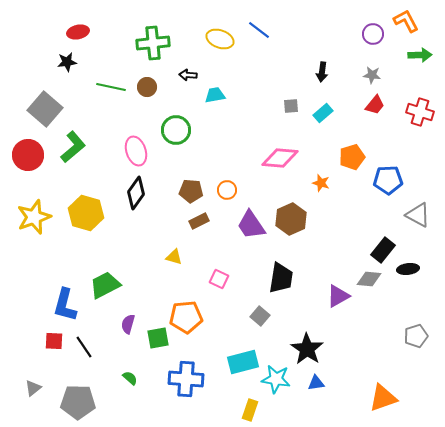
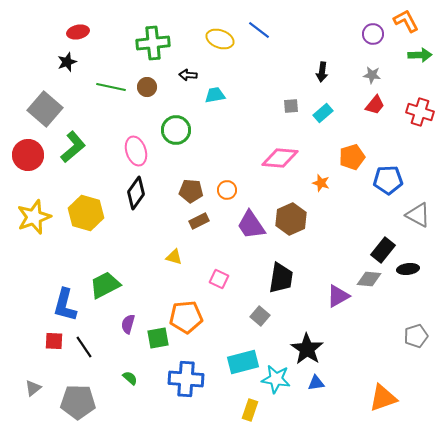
black star at (67, 62): rotated 12 degrees counterclockwise
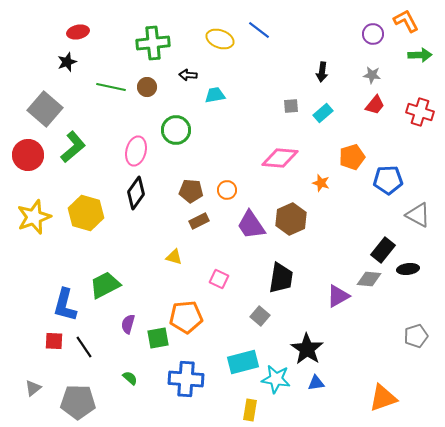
pink ellipse at (136, 151): rotated 32 degrees clockwise
yellow rectangle at (250, 410): rotated 10 degrees counterclockwise
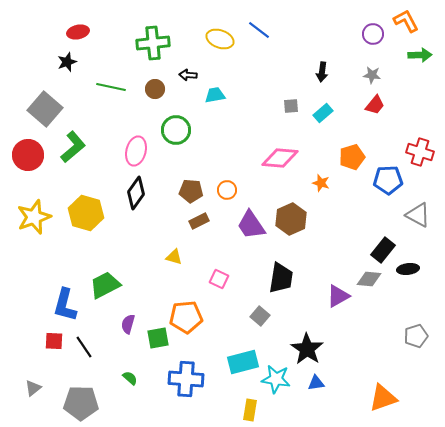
brown circle at (147, 87): moved 8 px right, 2 px down
red cross at (420, 112): moved 40 px down
gray pentagon at (78, 402): moved 3 px right, 1 px down
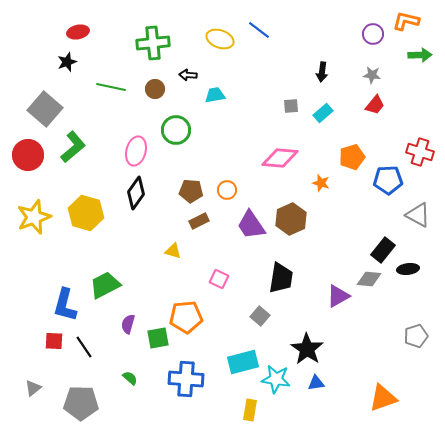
orange L-shape at (406, 21): rotated 48 degrees counterclockwise
yellow triangle at (174, 257): moved 1 px left, 6 px up
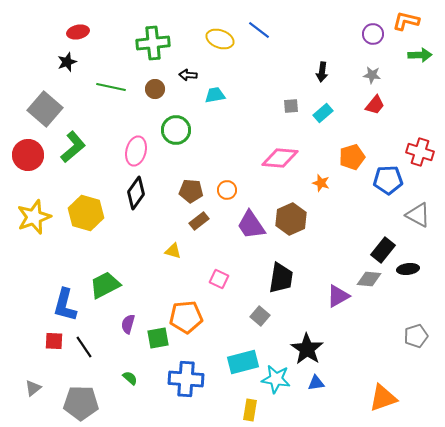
brown rectangle at (199, 221): rotated 12 degrees counterclockwise
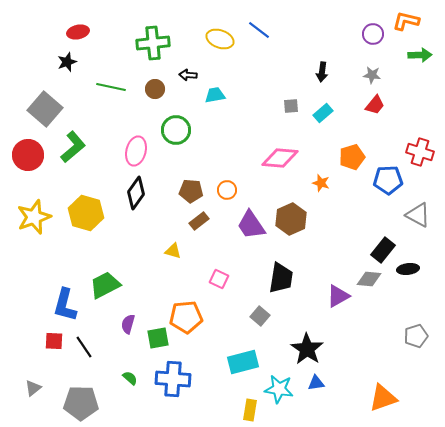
blue cross at (186, 379): moved 13 px left
cyan star at (276, 379): moved 3 px right, 10 px down
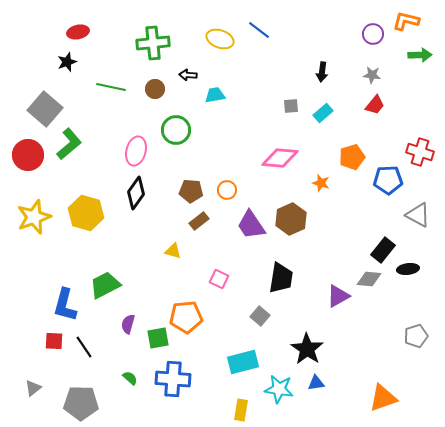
green L-shape at (73, 147): moved 4 px left, 3 px up
yellow rectangle at (250, 410): moved 9 px left
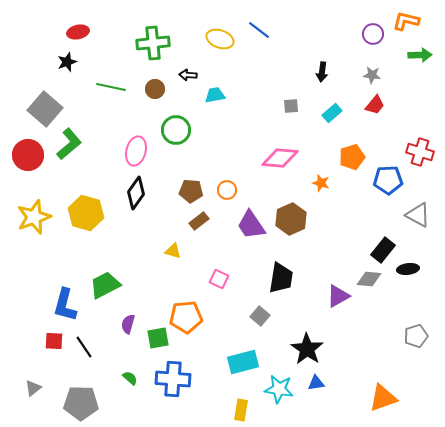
cyan rectangle at (323, 113): moved 9 px right
